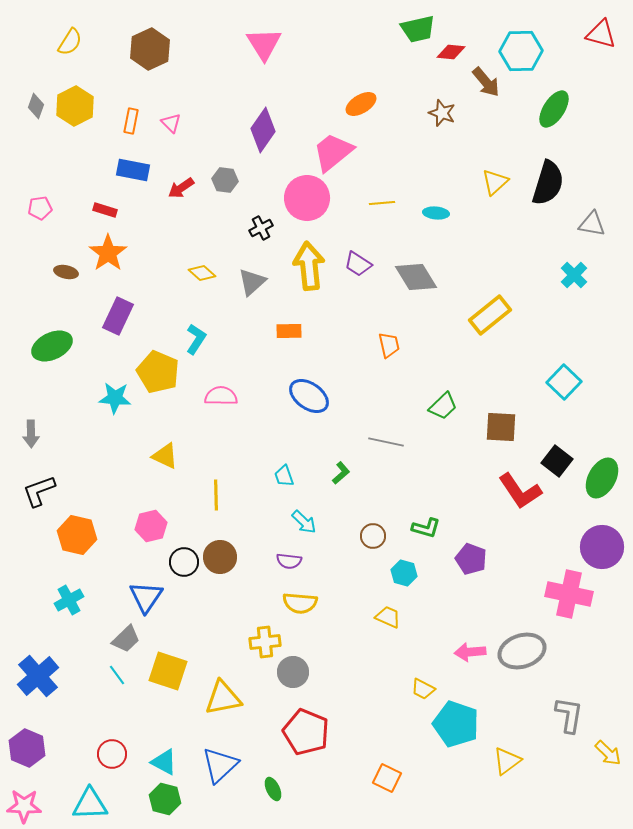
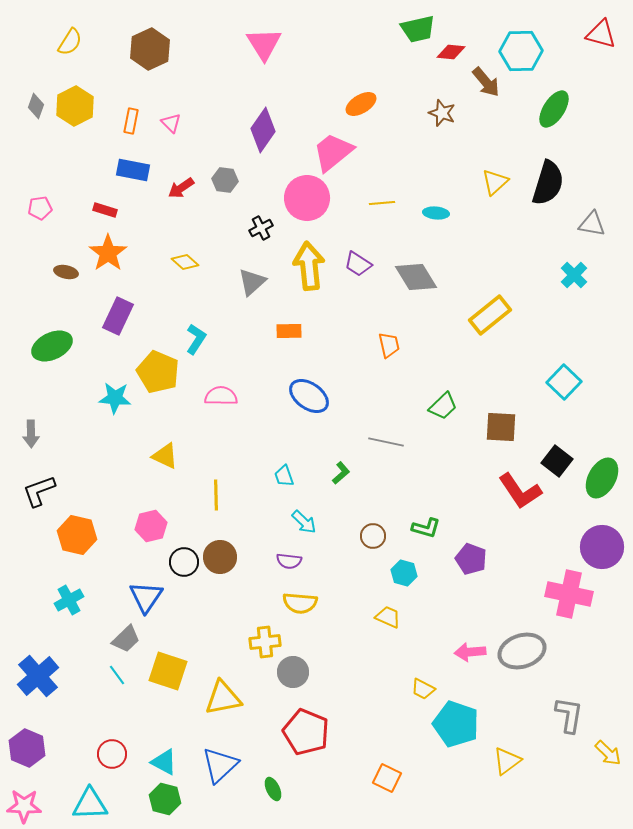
yellow diamond at (202, 273): moved 17 px left, 11 px up
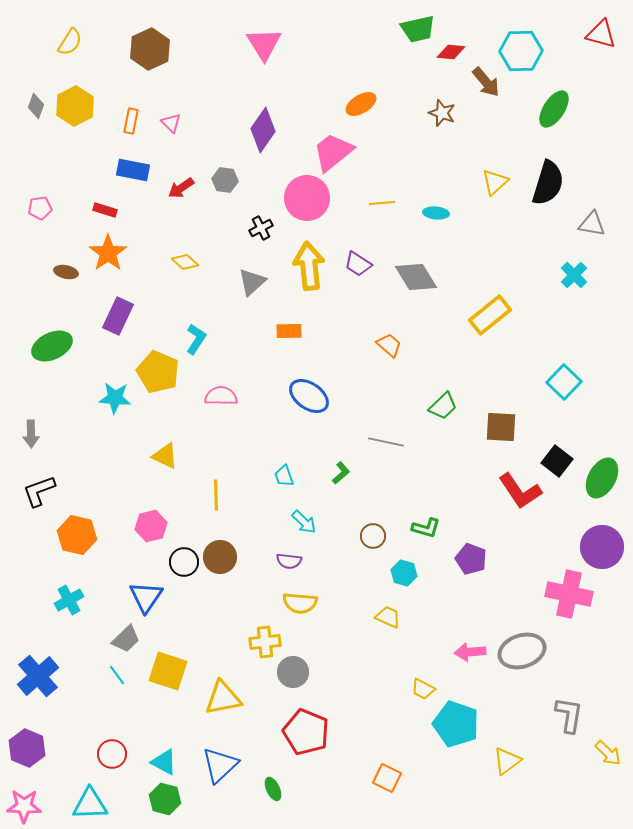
orange trapezoid at (389, 345): rotated 36 degrees counterclockwise
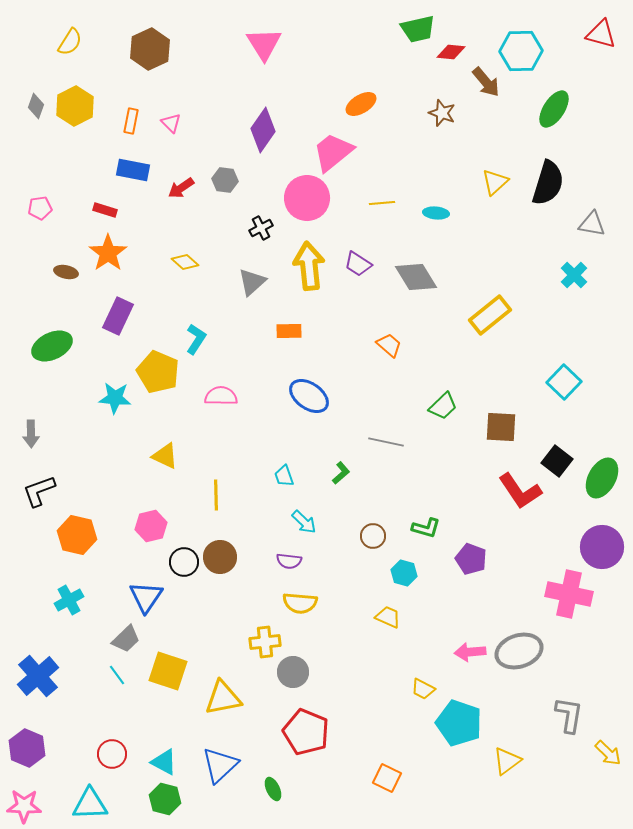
gray ellipse at (522, 651): moved 3 px left
cyan pentagon at (456, 724): moved 3 px right, 1 px up
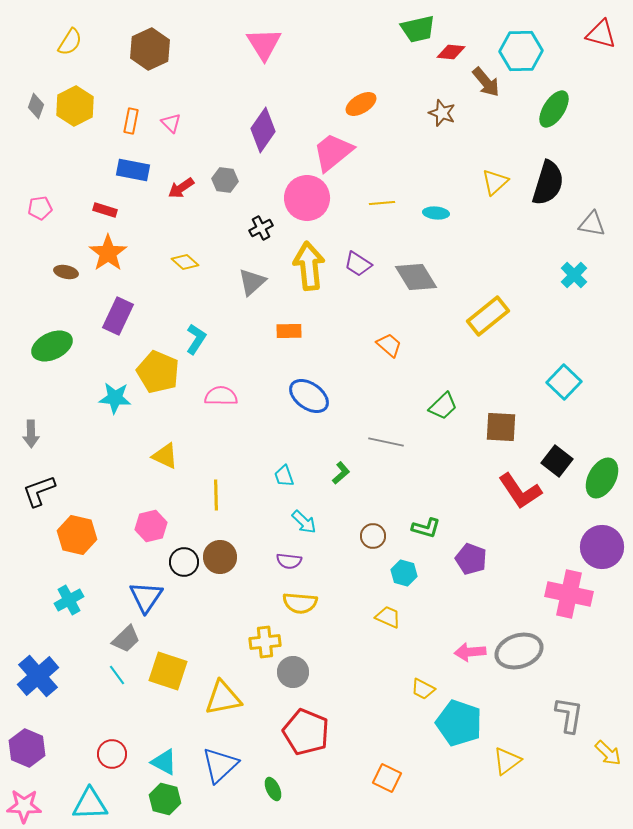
yellow rectangle at (490, 315): moved 2 px left, 1 px down
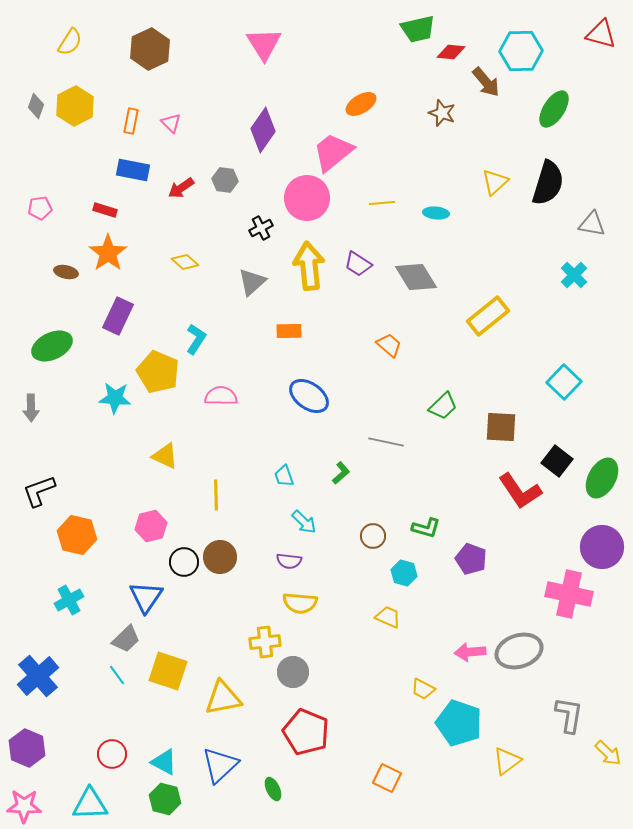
gray arrow at (31, 434): moved 26 px up
